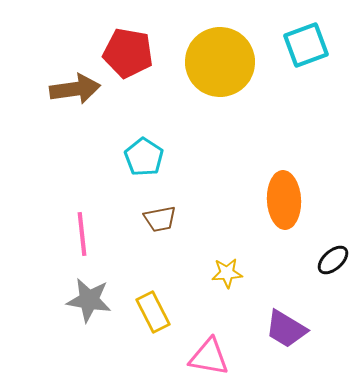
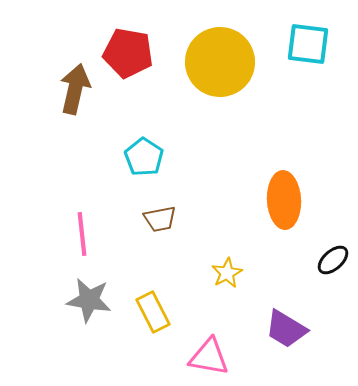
cyan square: moved 2 px right, 1 px up; rotated 27 degrees clockwise
brown arrow: rotated 69 degrees counterclockwise
yellow star: rotated 24 degrees counterclockwise
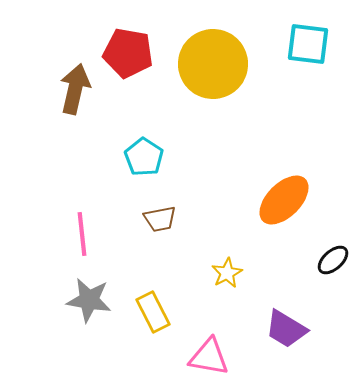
yellow circle: moved 7 px left, 2 px down
orange ellipse: rotated 48 degrees clockwise
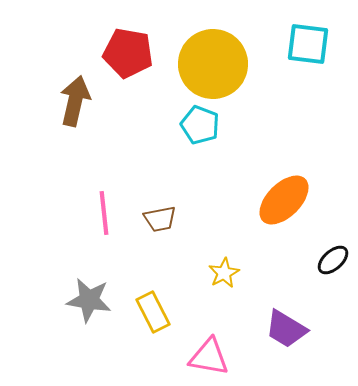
brown arrow: moved 12 px down
cyan pentagon: moved 56 px right, 32 px up; rotated 12 degrees counterclockwise
pink line: moved 22 px right, 21 px up
yellow star: moved 3 px left
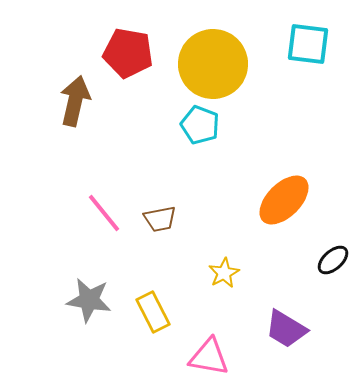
pink line: rotated 33 degrees counterclockwise
